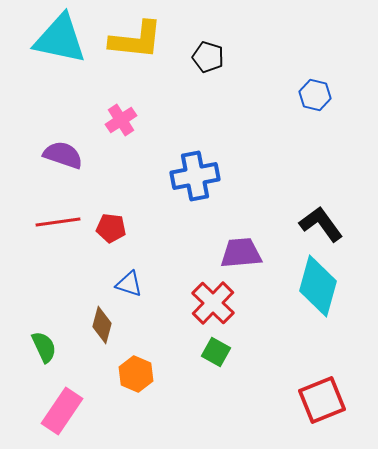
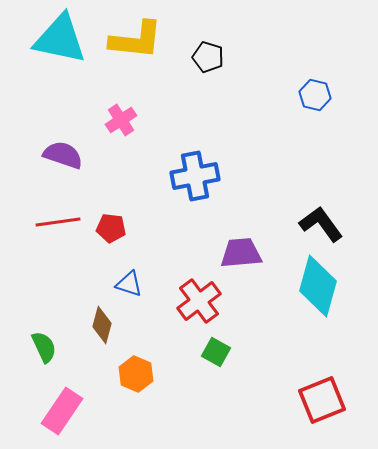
red cross: moved 14 px left, 2 px up; rotated 9 degrees clockwise
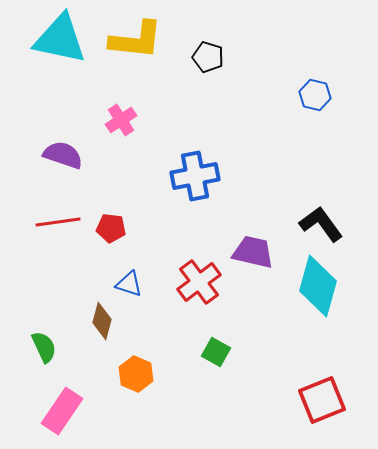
purple trapezoid: moved 12 px right, 1 px up; rotated 18 degrees clockwise
red cross: moved 19 px up
brown diamond: moved 4 px up
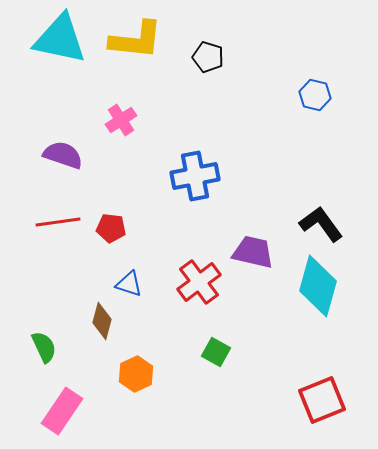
orange hexagon: rotated 12 degrees clockwise
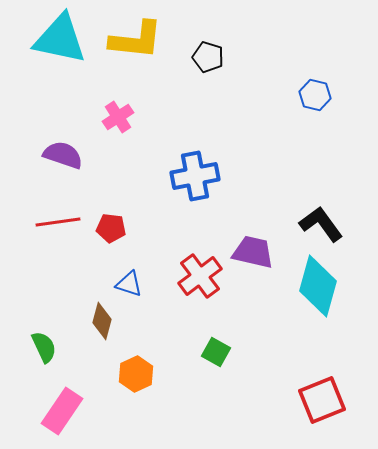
pink cross: moved 3 px left, 3 px up
red cross: moved 1 px right, 6 px up
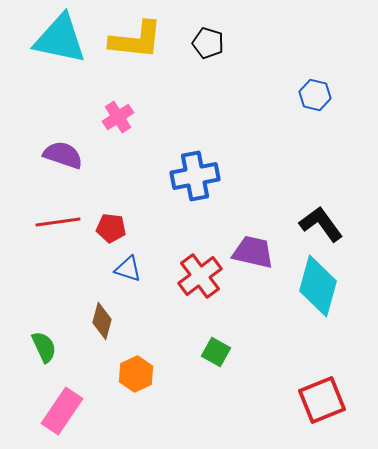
black pentagon: moved 14 px up
blue triangle: moved 1 px left, 15 px up
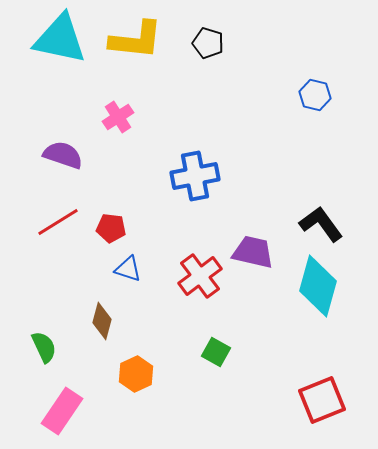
red line: rotated 24 degrees counterclockwise
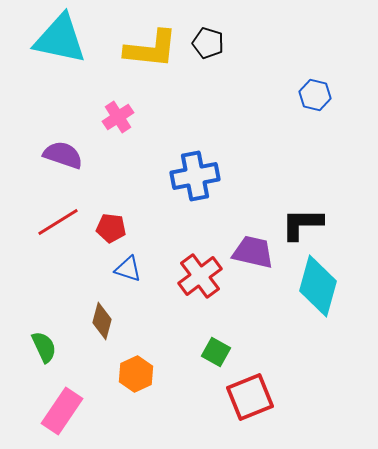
yellow L-shape: moved 15 px right, 9 px down
black L-shape: moved 19 px left; rotated 54 degrees counterclockwise
red square: moved 72 px left, 3 px up
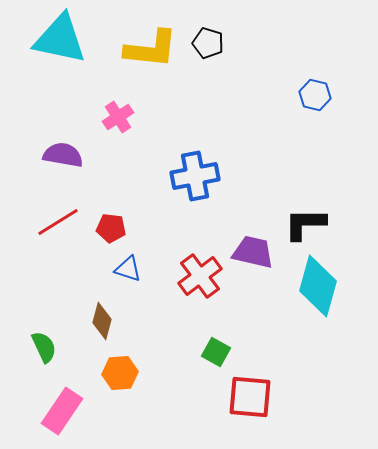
purple semicircle: rotated 9 degrees counterclockwise
black L-shape: moved 3 px right
orange hexagon: moved 16 px left, 1 px up; rotated 20 degrees clockwise
red square: rotated 27 degrees clockwise
